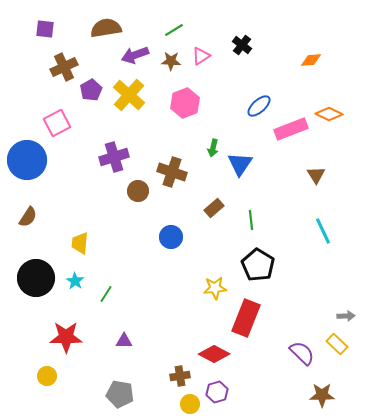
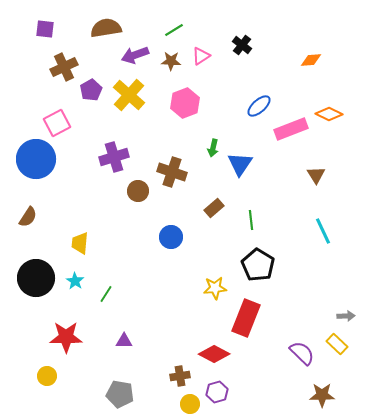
blue circle at (27, 160): moved 9 px right, 1 px up
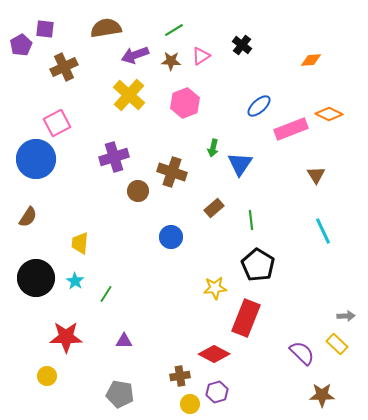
purple pentagon at (91, 90): moved 70 px left, 45 px up
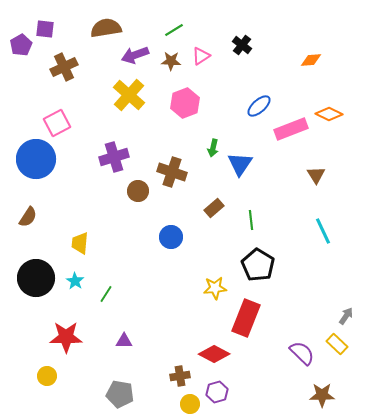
gray arrow at (346, 316): rotated 54 degrees counterclockwise
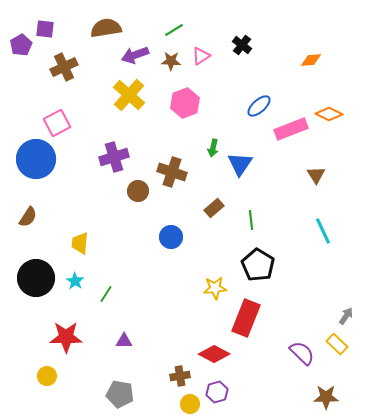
brown star at (322, 395): moved 4 px right, 2 px down
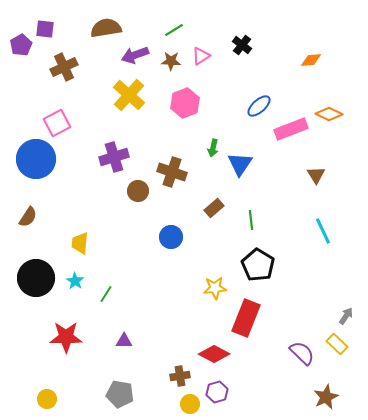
yellow circle at (47, 376): moved 23 px down
brown star at (326, 397): rotated 25 degrees counterclockwise
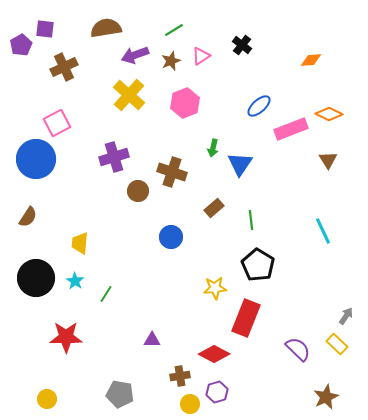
brown star at (171, 61): rotated 24 degrees counterclockwise
brown triangle at (316, 175): moved 12 px right, 15 px up
purple triangle at (124, 341): moved 28 px right, 1 px up
purple semicircle at (302, 353): moved 4 px left, 4 px up
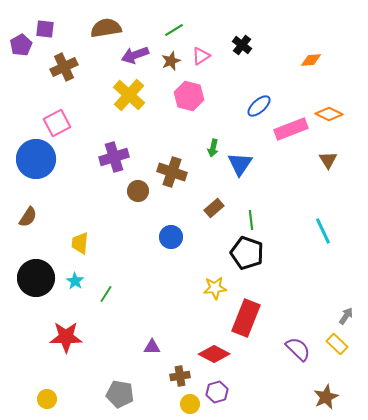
pink hexagon at (185, 103): moved 4 px right, 7 px up; rotated 24 degrees counterclockwise
black pentagon at (258, 265): moved 11 px left, 12 px up; rotated 12 degrees counterclockwise
purple triangle at (152, 340): moved 7 px down
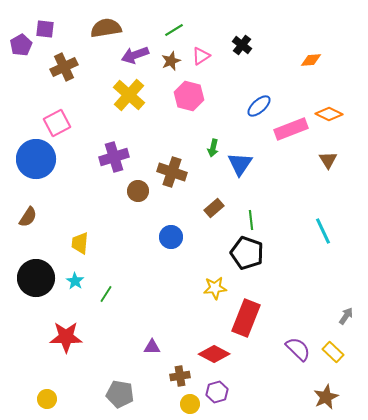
yellow rectangle at (337, 344): moved 4 px left, 8 px down
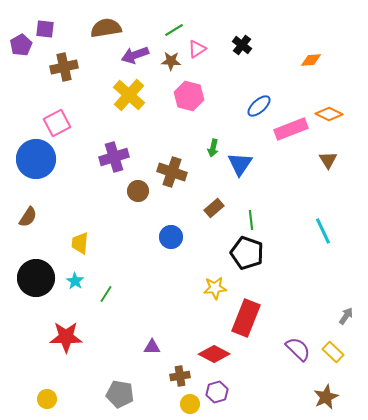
pink triangle at (201, 56): moved 4 px left, 7 px up
brown star at (171, 61): rotated 24 degrees clockwise
brown cross at (64, 67): rotated 12 degrees clockwise
